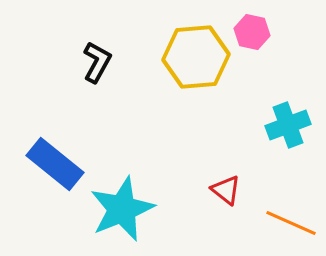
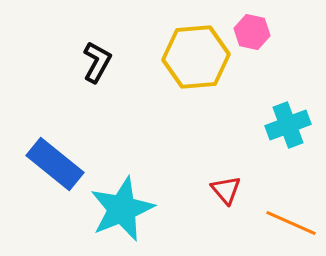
red triangle: rotated 12 degrees clockwise
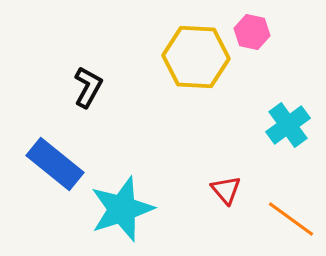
yellow hexagon: rotated 8 degrees clockwise
black L-shape: moved 9 px left, 25 px down
cyan cross: rotated 15 degrees counterclockwise
cyan star: rotated 4 degrees clockwise
orange line: moved 4 px up; rotated 12 degrees clockwise
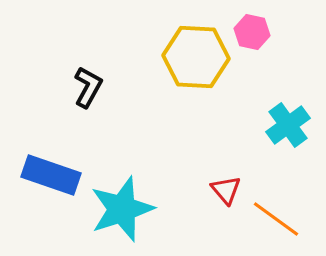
blue rectangle: moved 4 px left, 11 px down; rotated 20 degrees counterclockwise
orange line: moved 15 px left
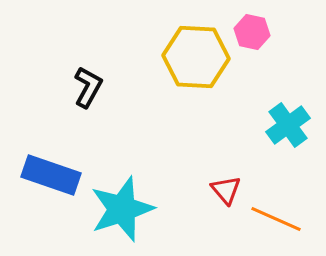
orange line: rotated 12 degrees counterclockwise
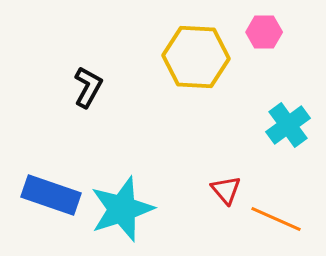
pink hexagon: moved 12 px right; rotated 12 degrees counterclockwise
blue rectangle: moved 20 px down
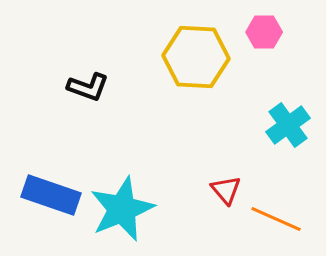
black L-shape: rotated 81 degrees clockwise
cyan star: rotated 4 degrees counterclockwise
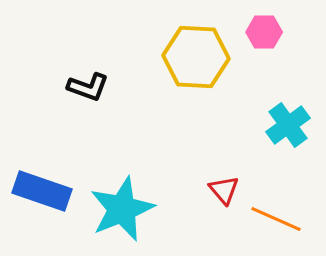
red triangle: moved 2 px left
blue rectangle: moved 9 px left, 4 px up
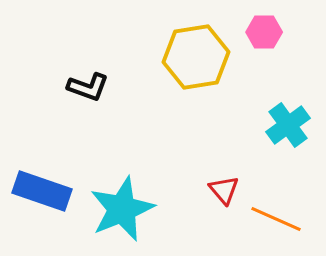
yellow hexagon: rotated 12 degrees counterclockwise
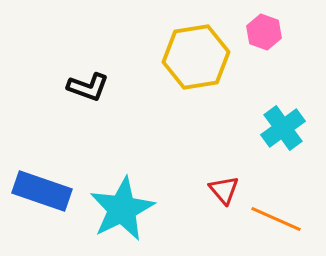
pink hexagon: rotated 20 degrees clockwise
cyan cross: moved 5 px left, 3 px down
cyan star: rotated 4 degrees counterclockwise
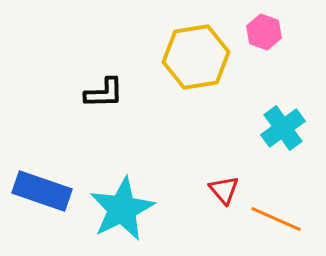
black L-shape: moved 16 px right, 6 px down; rotated 21 degrees counterclockwise
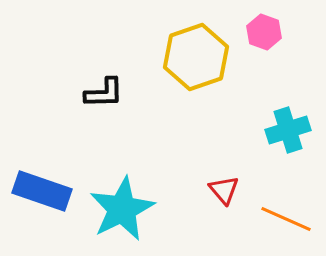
yellow hexagon: rotated 10 degrees counterclockwise
cyan cross: moved 5 px right, 2 px down; rotated 18 degrees clockwise
orange line: moved 10 px right
